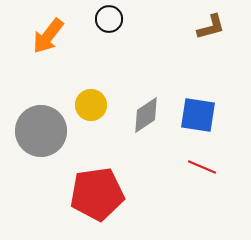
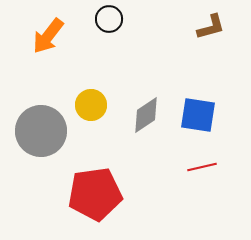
red line: rotated 36 degrees counterclockwise
red pentagon: moved 2 px left
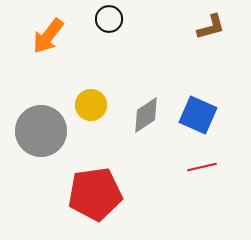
blue square: rotated 15 degrees clockwise
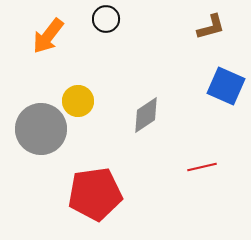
black circle: moved 3 px left
yellow circle: moved 13 px left, 4 px up
blue square: moved 28 px right, 29 px up
gray circle: moved 2 px up
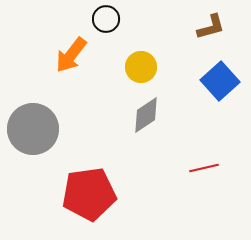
orange arrow: moved 23 px right, 19 px down
blue square: moved 6 px left, 5 px up; rotated 24 degrees clockwise
yellow circle: moved 63 px right, 34 px up
gray circle: moved 8 px left
red line: moved 2 px right, 1 px down
red pentagon: moved 6 px left
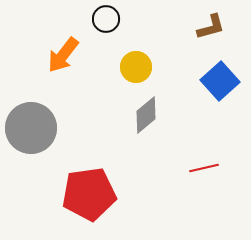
orange arrow: moved 8 px left
yellow circle: moved 5 px left
gray diamond: rotated 6 degrees counterclockwise
gray circle: moved 2 px left, 1 px up
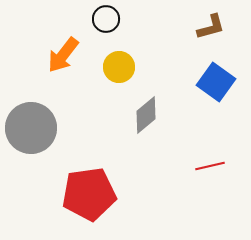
yellow circle: moved 17 px left
blue square: moved 4 px left, 1 px down; rotated 12 degrees counterclockwise
red line: moved 6 px right, 2 px up
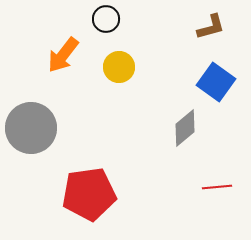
gray diamond: moved 39 px right, 13 px down
red line: moved 7 px right, 21 px down; rotated 8 degrees clockwise
